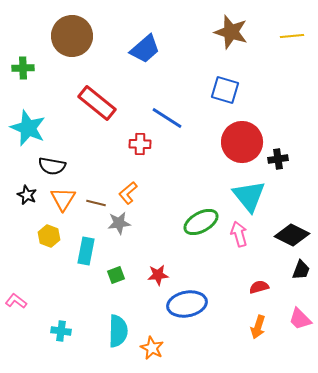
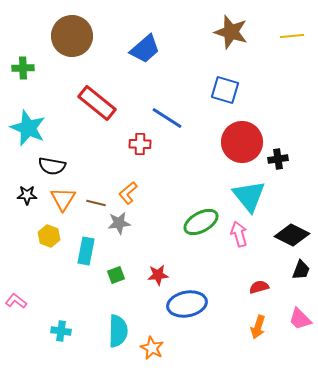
black star: rotated 24 degrees counterclockwise
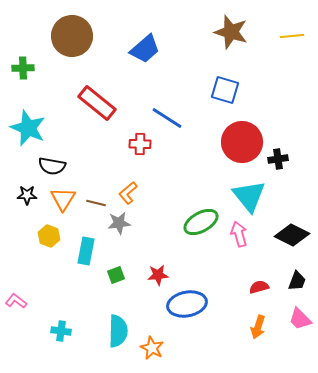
black trapezoid: moved 4 px left, 11 px down
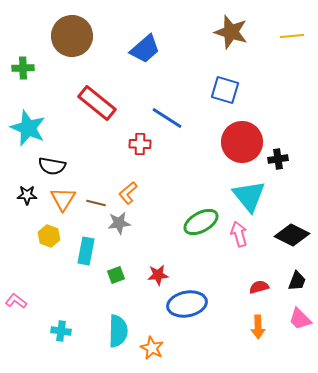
orange arrow: rotated 20 degrees counterclockwise
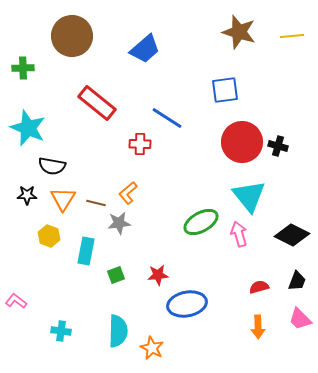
brown star: moved 8 px right
blue square: rotated 24 degrees counterclockwise
black cross: moved 13 px up; rotated 24 degrees clockwise
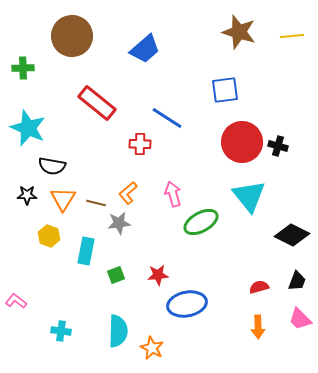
pink arrow: moved 66 px left, 40 px up
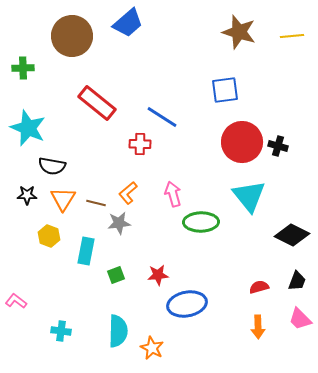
blue trapezoid: moved 17 px left, 26 px up
blue line: moved 5 px left, 1 px up
green ellipse: rotated 28 degrees clockwise
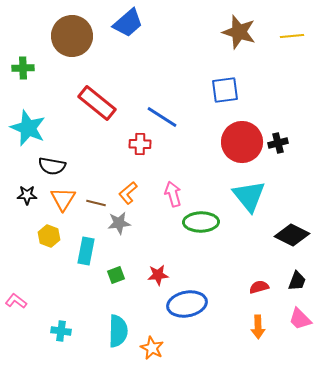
black cross: moved 3 px up; rotated 30 degrees counterclockwise
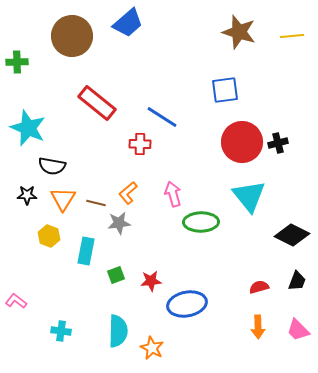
green cross: moved 6 px left, 6 px up
red star: moved 7 px left, 6 px down
pink trapezoid: moved 2 px left, 11 px down
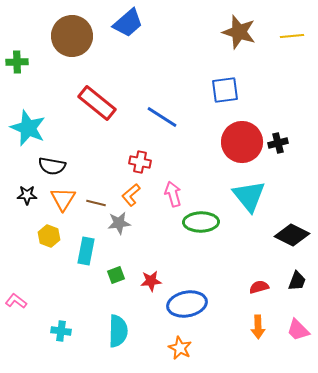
red cross: moved 18 px down; rotated 10 degrees clockwise
orange L-shape: moved 3 px right, 2 px down
orange star: moved 28 px right
